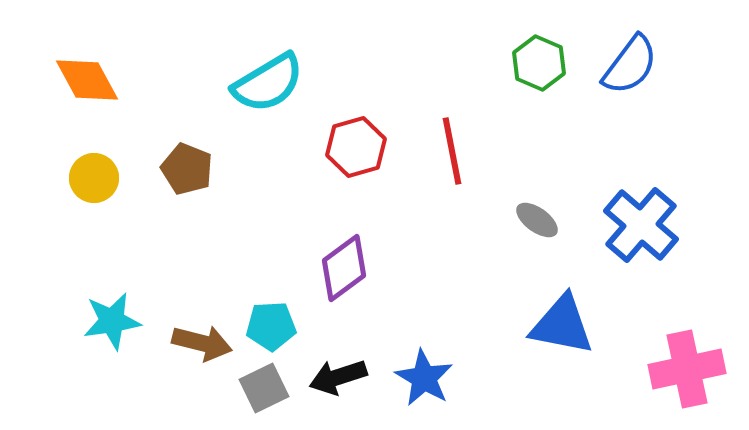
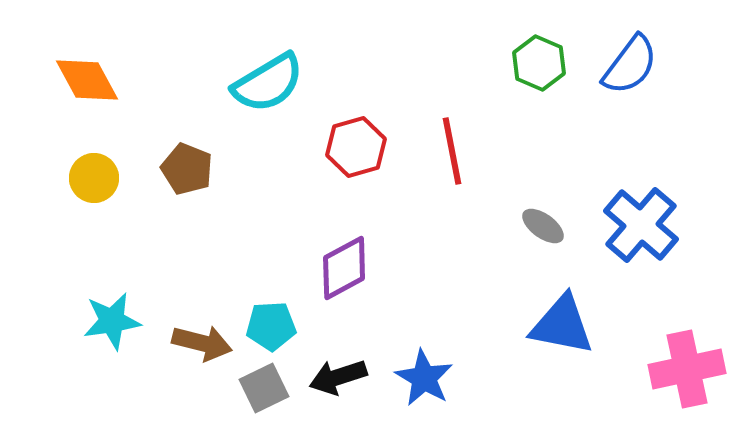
gray ellipse: moved 6 px right, 6 px down
purple diamond: rotated 8 degrees clockwise
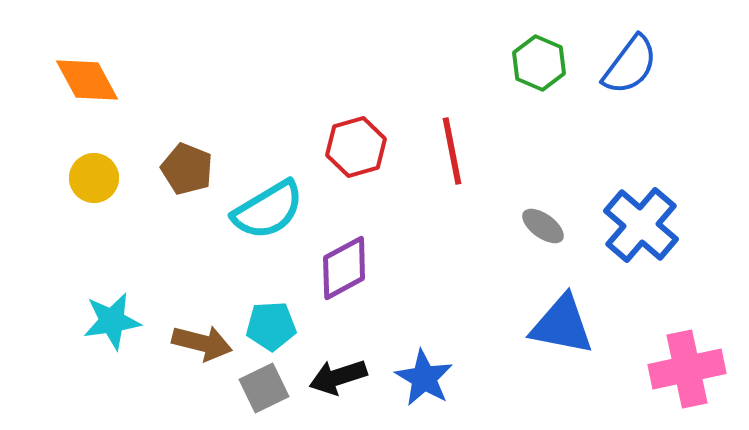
cyan semicircle: moved 127 px down
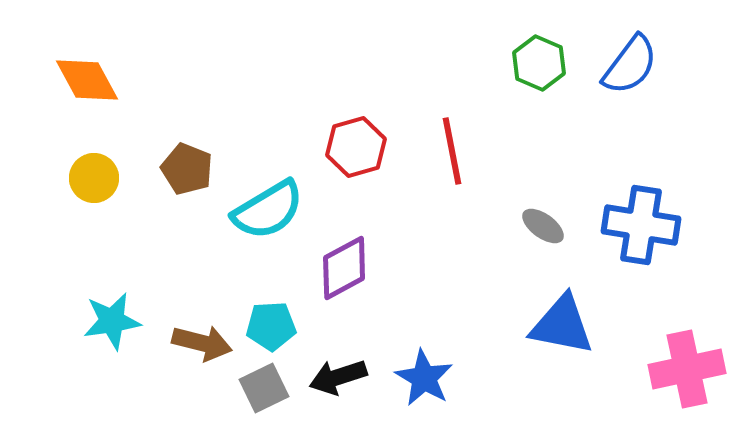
blue cross: rotated 32 degrees counterclockwise
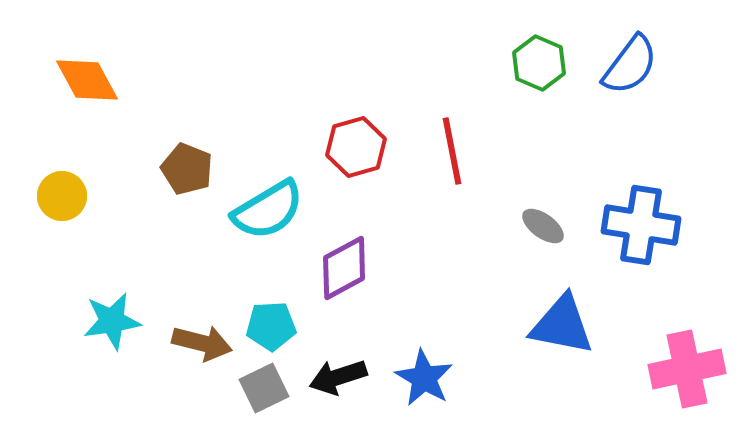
yellow circle: moved 32 px left, 18 px down
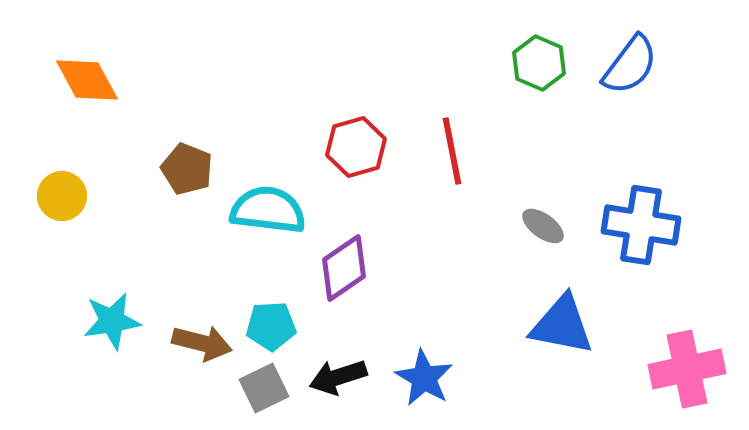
cyan semicircle: rotated 142 degrees counterclockwise
purple diamond: rotated 6 degrees counterclockwise
